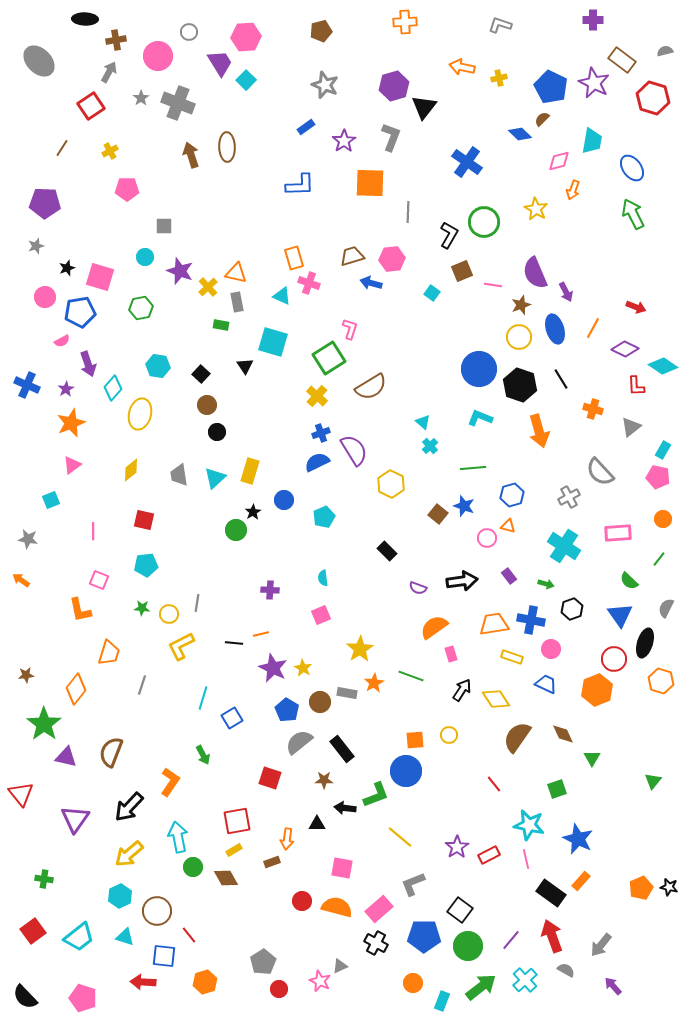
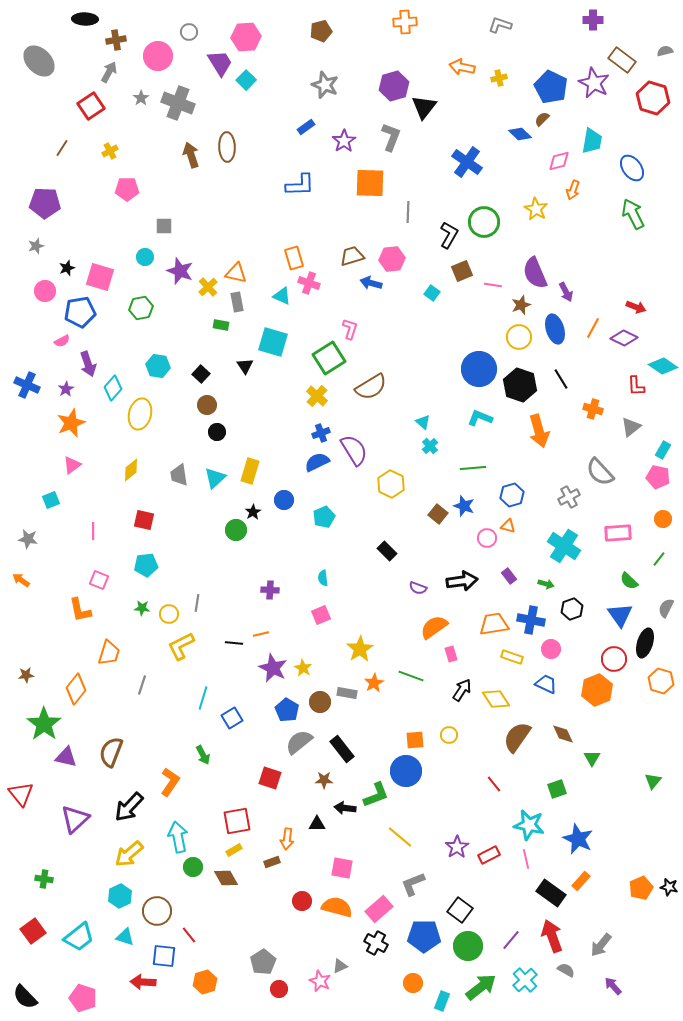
pink circle at (45, 297): moved 6 px up
purple diamond at (625, 349): moved 1 px left, 11 px up
purple triangle at (75, 819): rotated 12 degrees clockwise
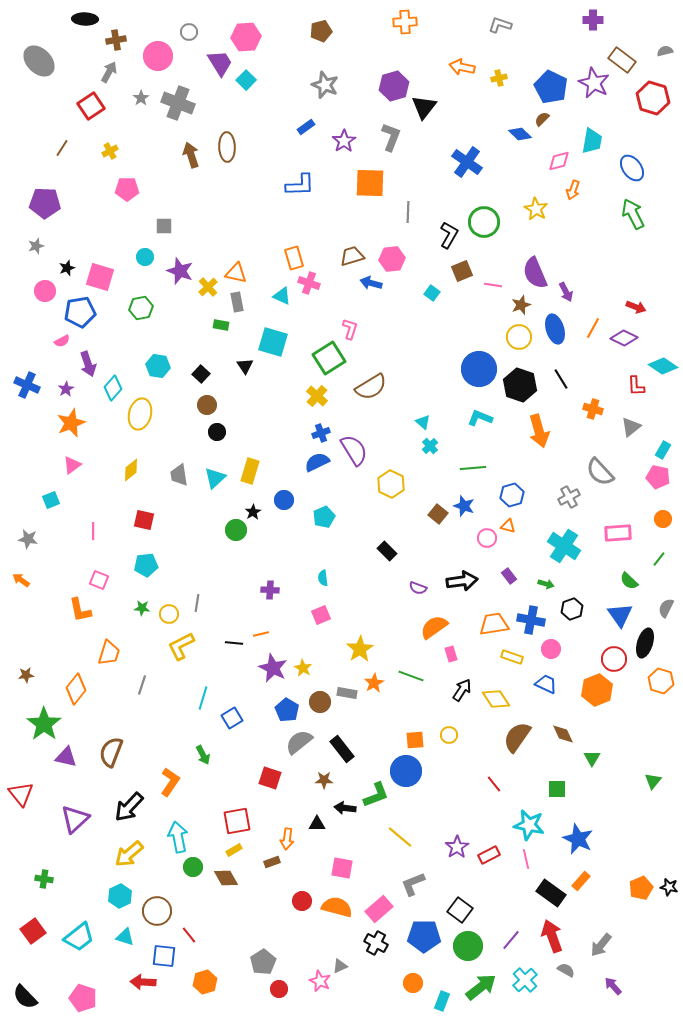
green square at (557, 789): rotated 18 degrees clockwise
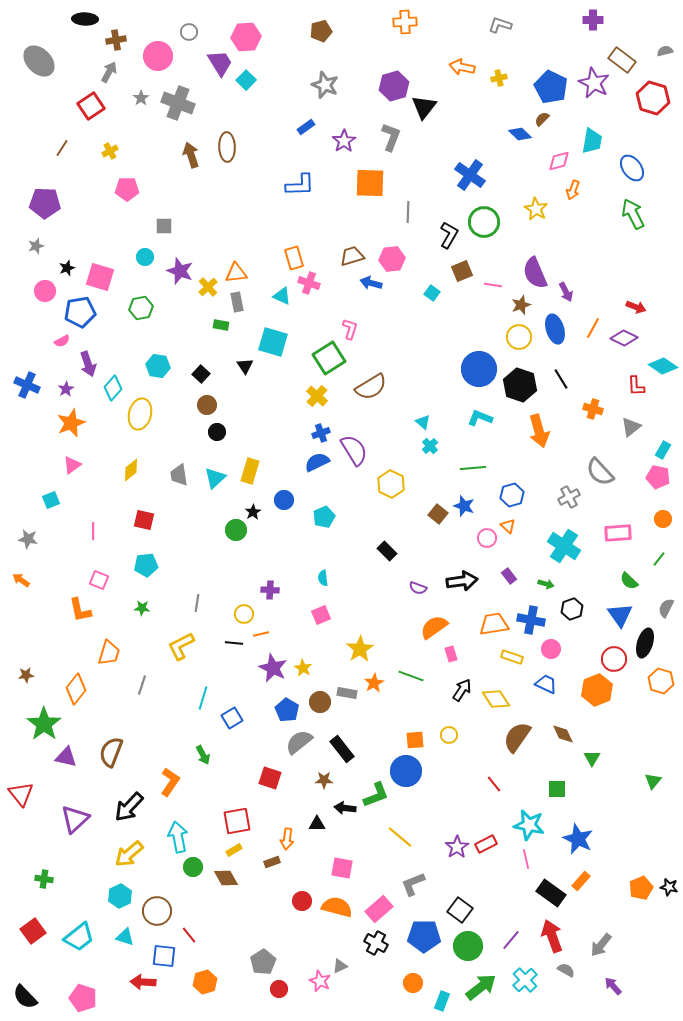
blue cross at (467, 162): moved 3 px right, 13 px down
orange triangle at (236, 273): rotated 20 degrees counterclockwise
orange triangle at (508, 526): rotated 28 degrees clockwise
yellow circle at (169, 614): moved 75 px right
red rectangle at (489, 855): moved 3 px left, 11 px up
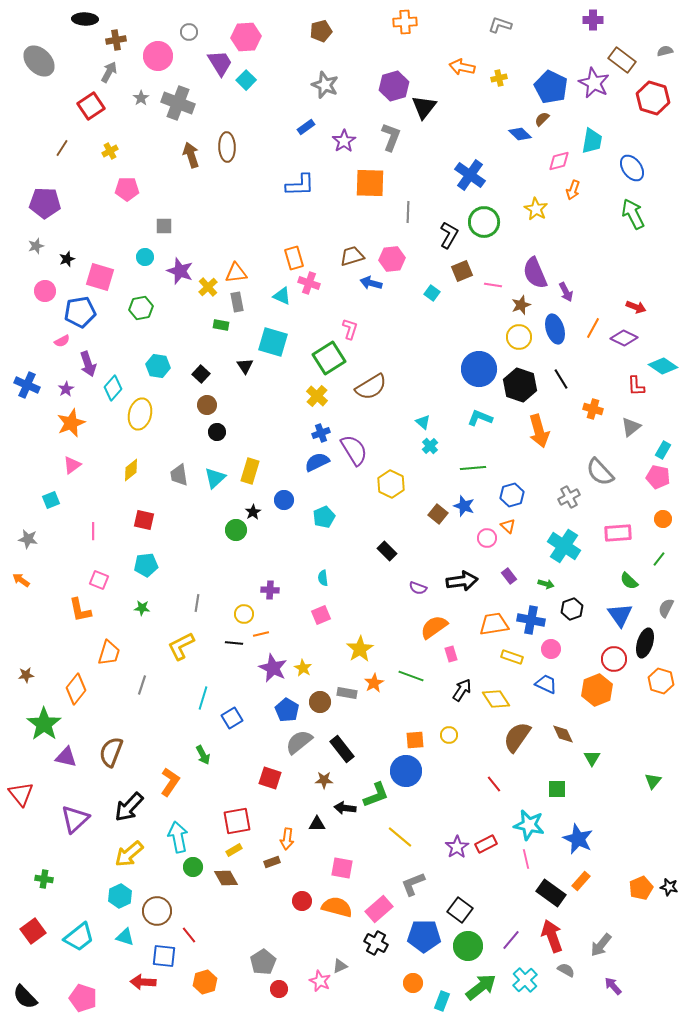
black star at (67, 268): moved 9 px up
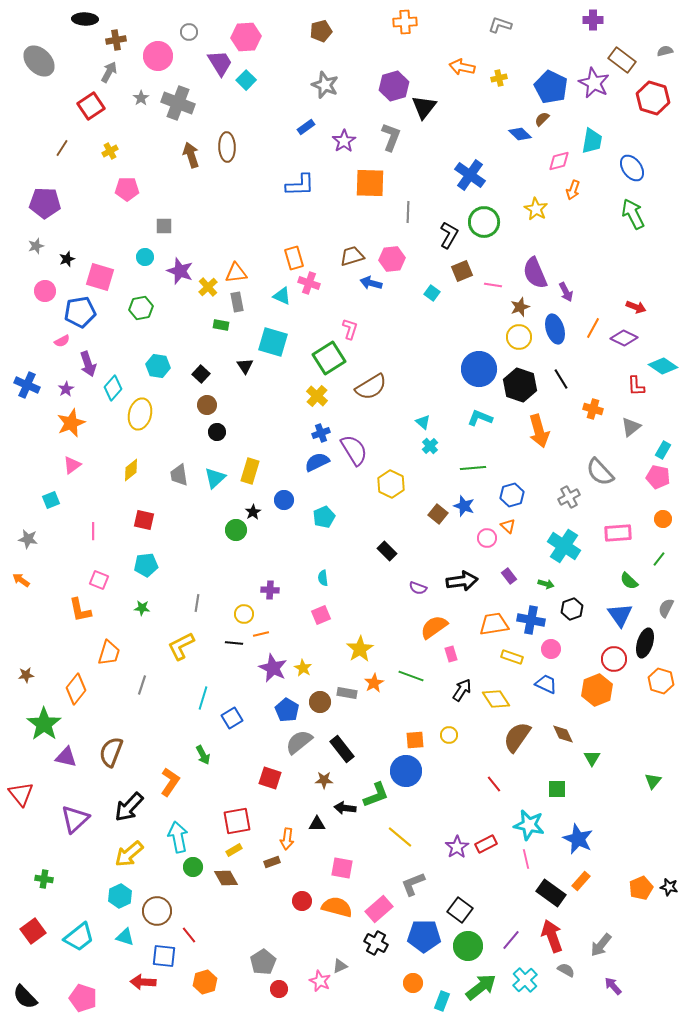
brown star at (521, 305): moved 1 px left, 2 px down
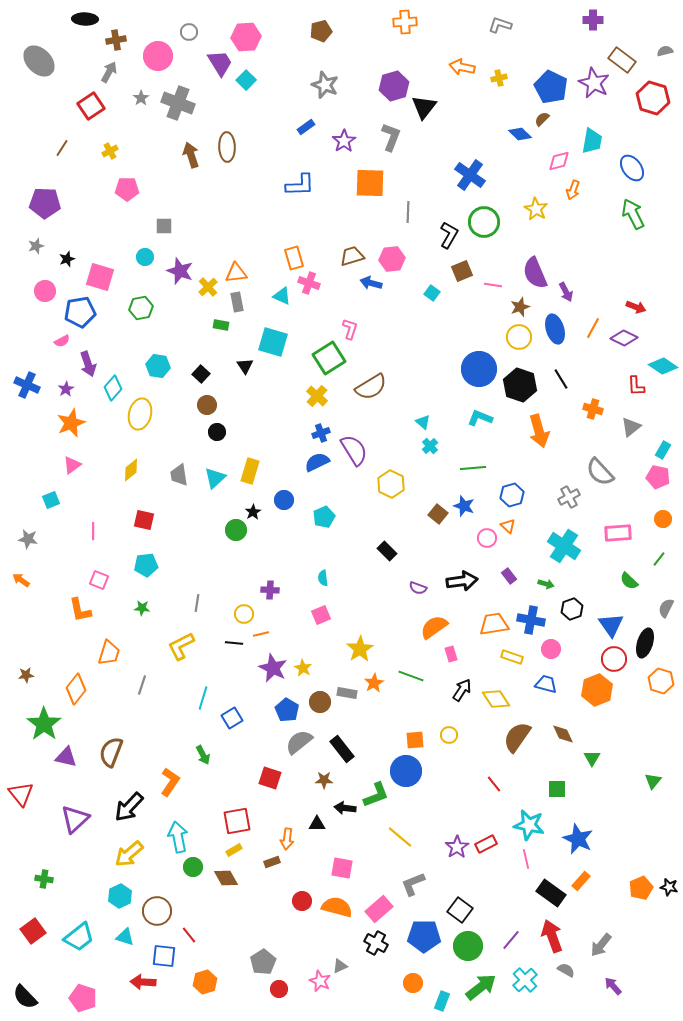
blue triangle at (620, 615): moved 9 px left, 10 px down
blue trapezoid at (546, 684): rotated 10 degrees counterclockwise
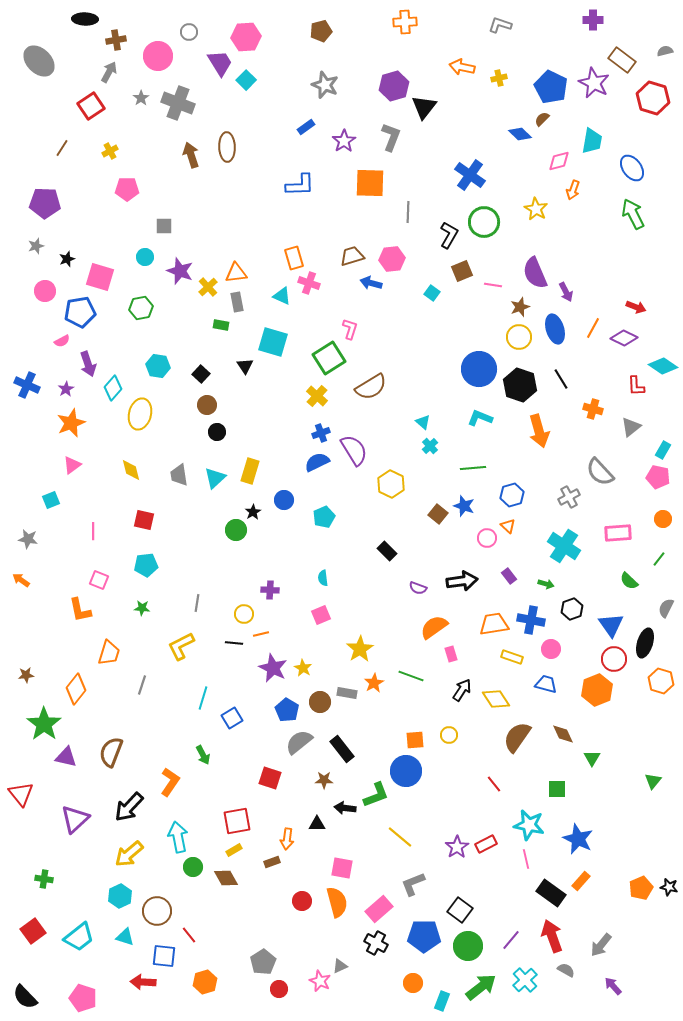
yellow diamond at (131, 470): rotated 65 degrees counterclockwise
orange semicircle at (337, 907): moved 5 px up; rotated 60 degrees clockwise
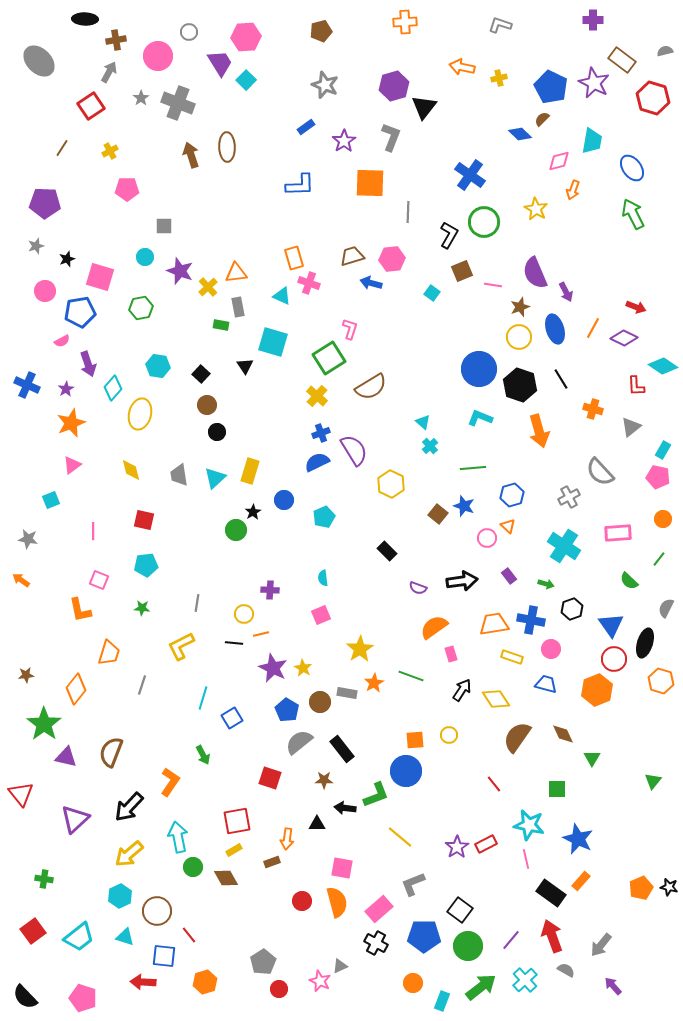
gray rectangle at (237, 302): moved 1 px right, 5 px down
